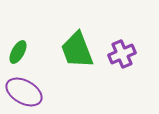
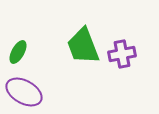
green trapezoid: moved 6 px right, 4 px up
purple cross: rotated 12 degrees clockwise
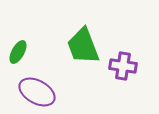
purple cross: moved 1 px right, 12 px down; rotated 20 degrees clockwise
purple ellipse: moved 13 px right
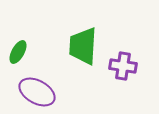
green trapezoid: rotated 24 degrees clockwise
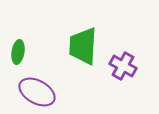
green ellipse: rotated 20 degrees counterclockwise
purple cross: rotated 20 degrees clockwise
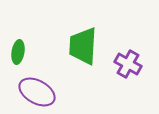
purple cross: moved 5 px right, 2 px up
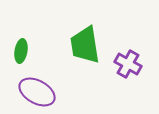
green trapezoid: moved 2 px right, 1 px up; rotated 12 degrees counterclockwise
green ellipse: moved 3 px right, 1 px up
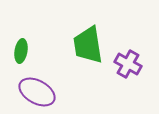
green trapezoid: moved 3 px right
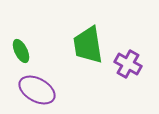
green ellipse: rotated 35 degrees counterclockwise
purple ellipse: moved 2 px up
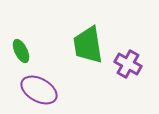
purple ellipse: moved 2 px right
